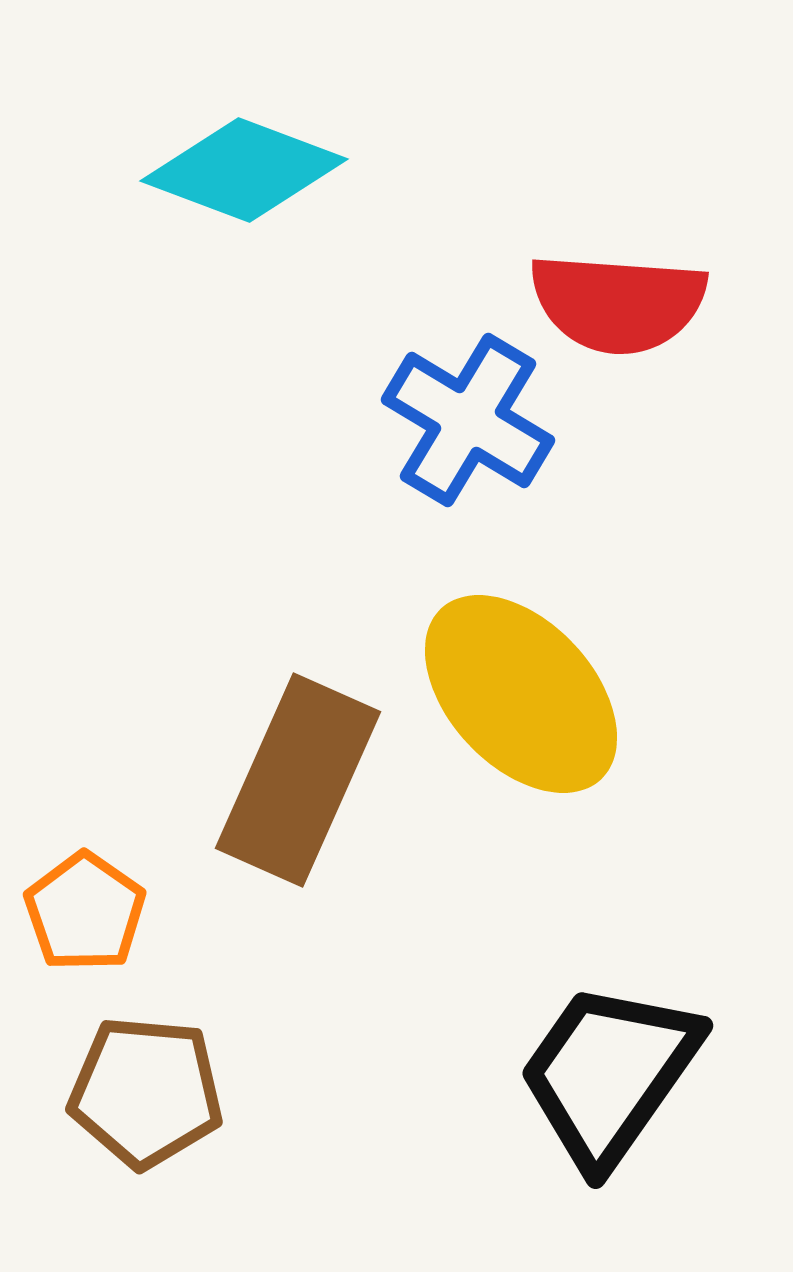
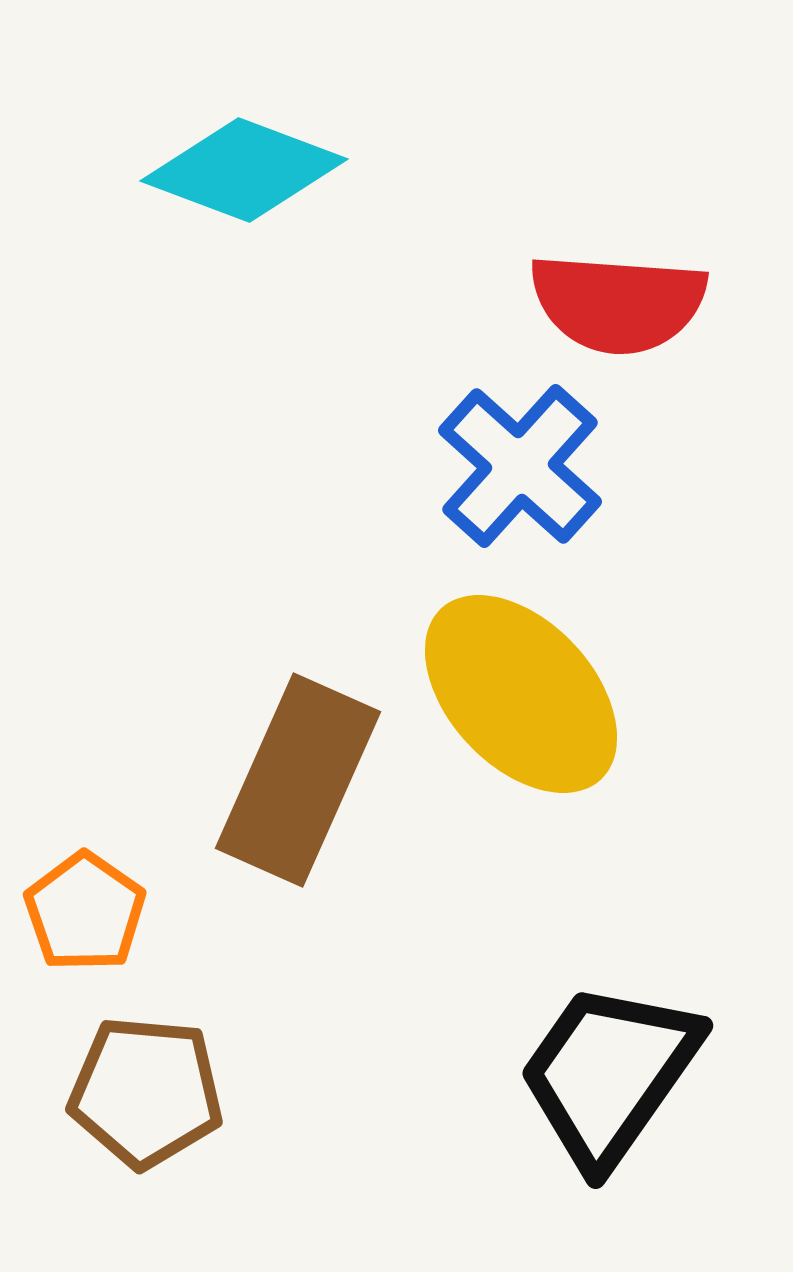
blue cross: moved 52 px right, 46 px down; rotated 11 degrees clockwise
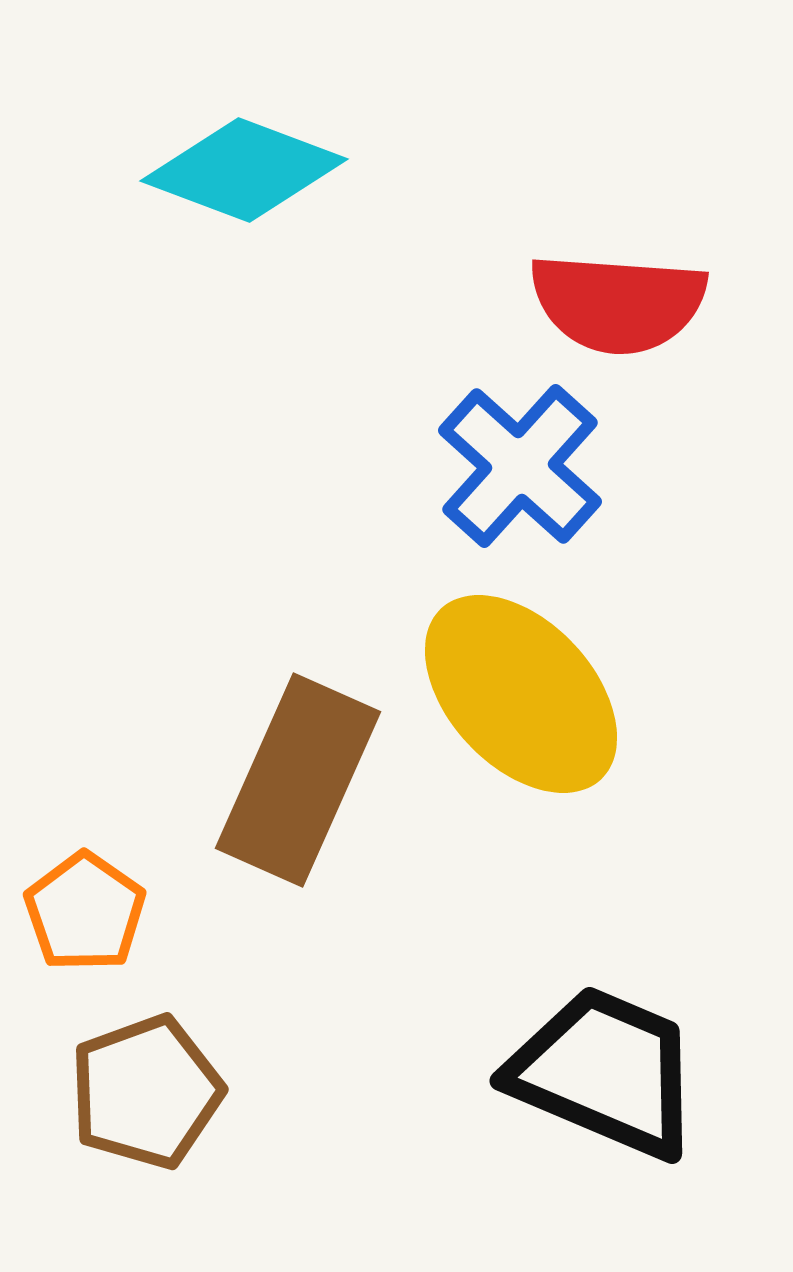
black trapezoid: moved 4 px left, 2 px up; rotated 78 degrees clockwise
brown pentagon: rotated 25 degrees counterclockwise
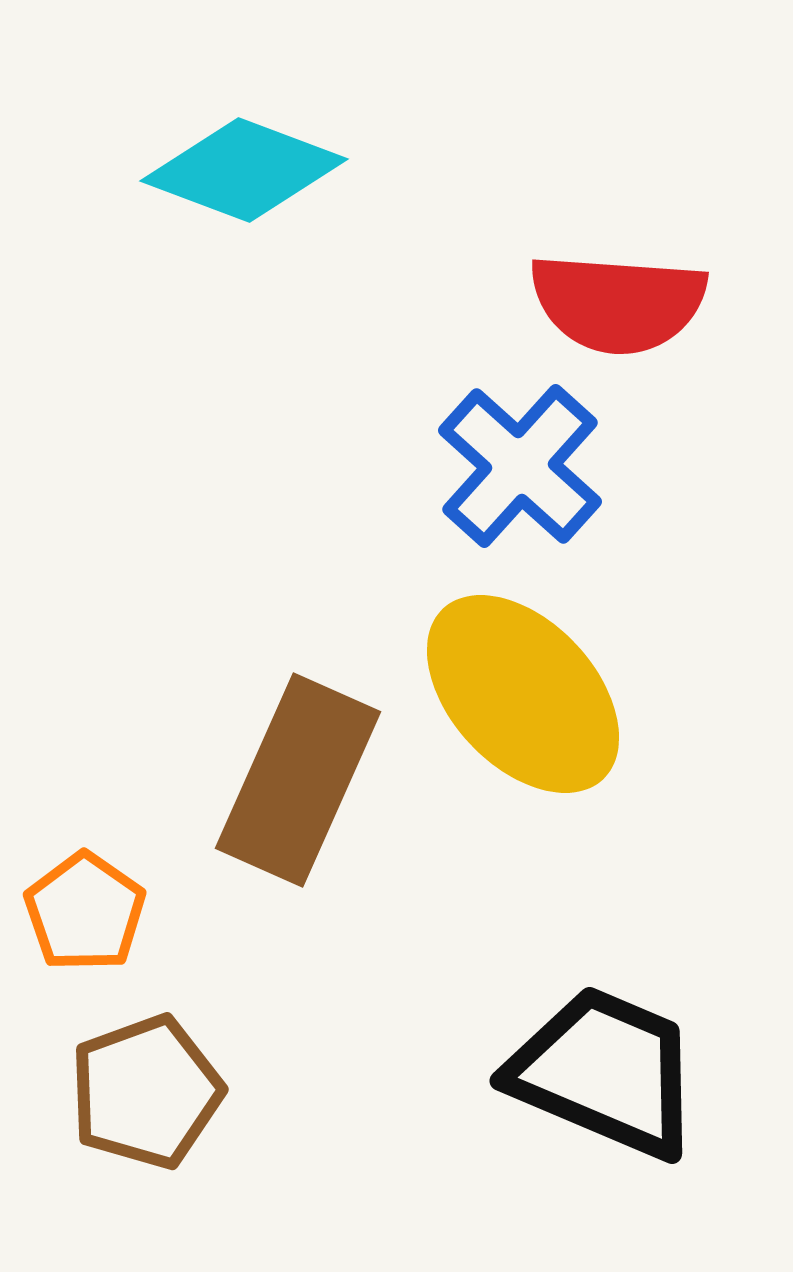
yellow ellipse: moved 2 px right
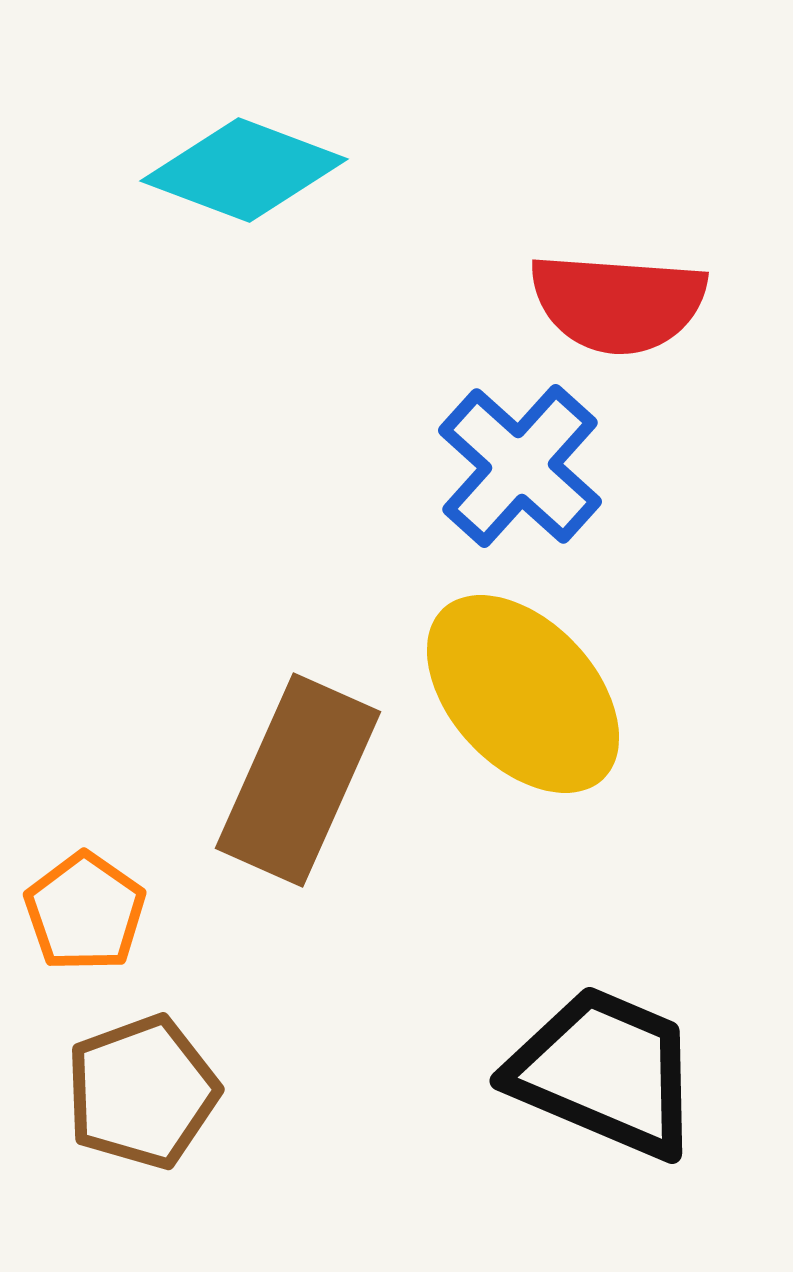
brown pentagon: moved 4 px left
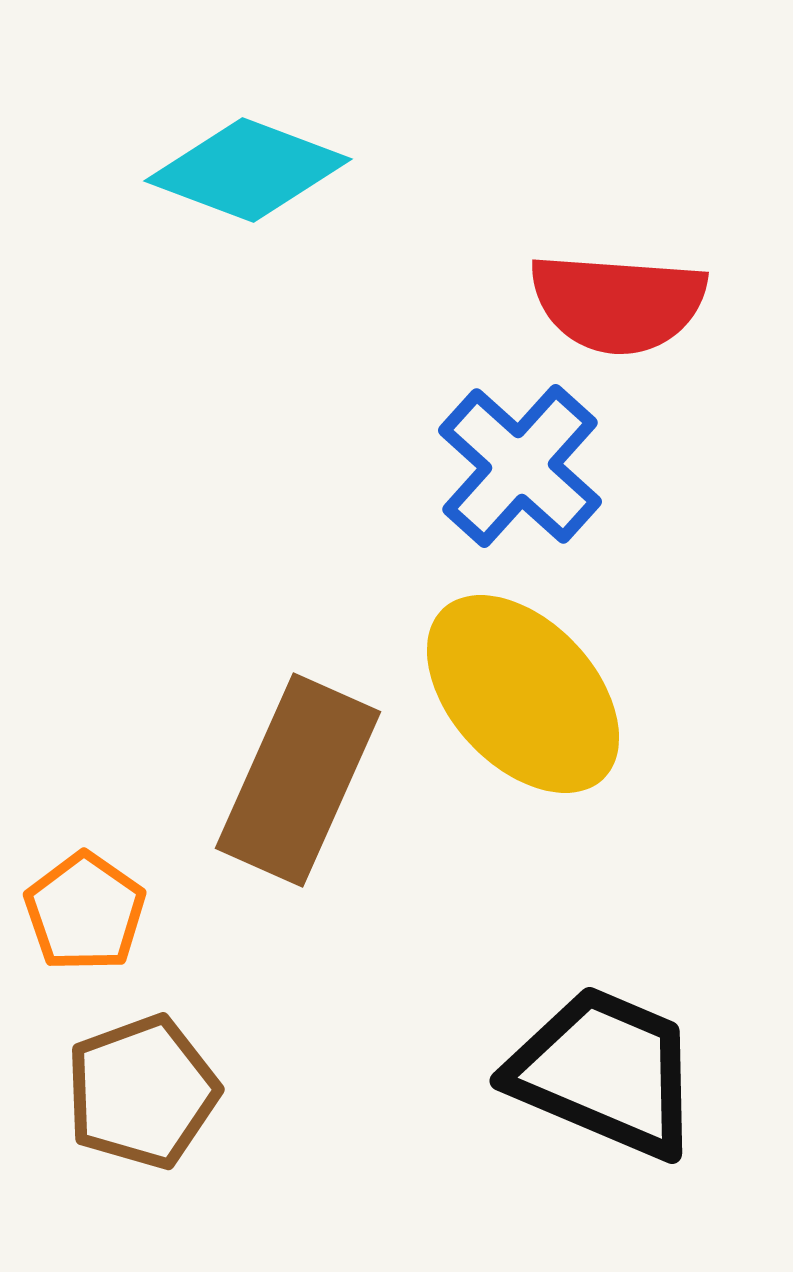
cyan diamond: moved 4 px right
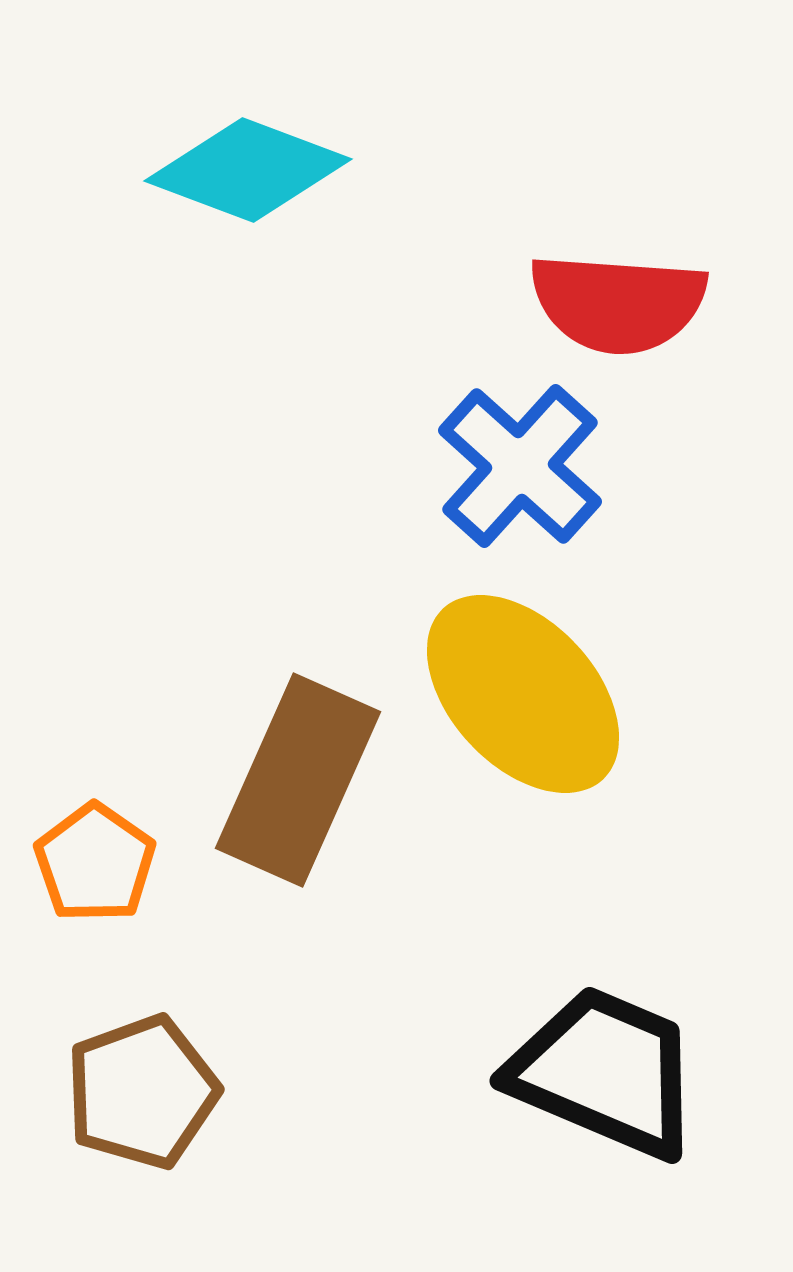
orange pentagon: moved 10 px right, 49 px up
